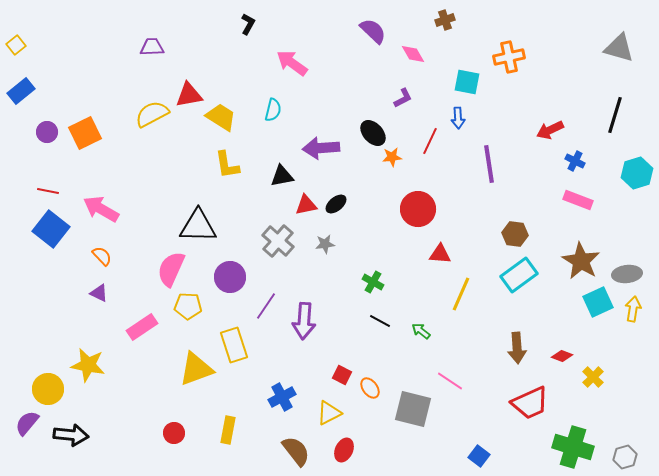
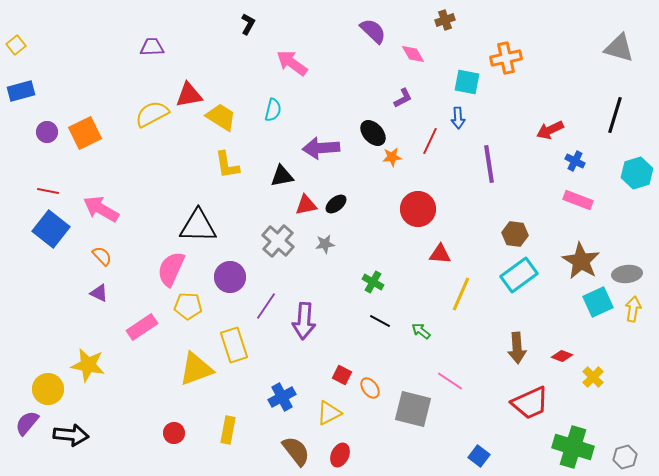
orange cross at (509, 57): moved 3 px left, 1 px down
blue rectangle at (21, 91): rotated 24 degrees clockwise
red ellipse at (344, 450): moved 4 px left, 5 px down
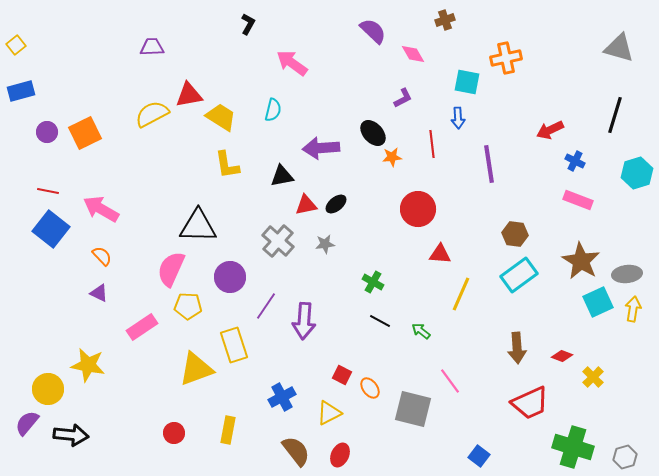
red line at (430, 141): moved 2 px right, 3 px down; rotated 32 degrees counterclockwise
pink line at (450, 381): rotated 20 degrees clockwise
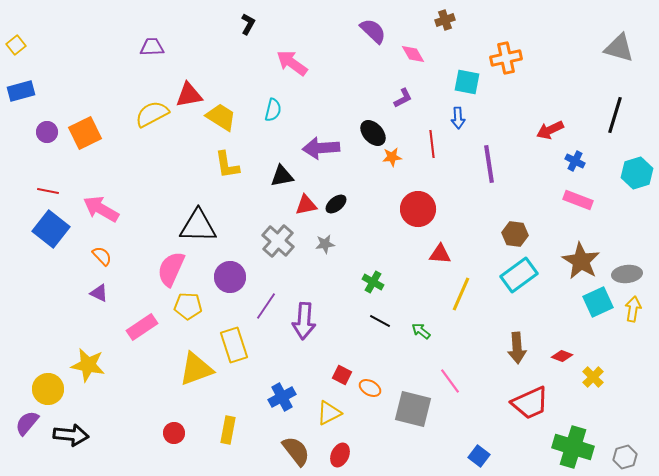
orange ellipse at (370, 388): rotated 25 degrees counterclockwise
